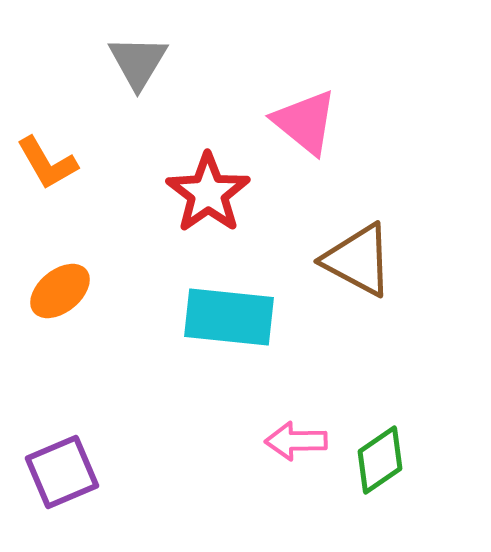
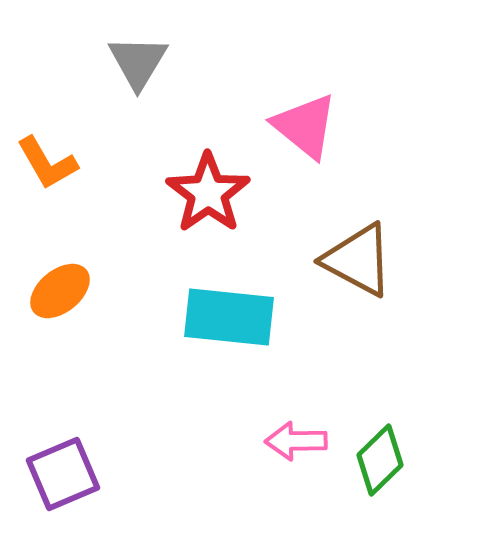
pink triangle: moved 4 px down
green diamond: rotated 10 degrees counterclockwise
purple square: moved 1 px right, 2 px down
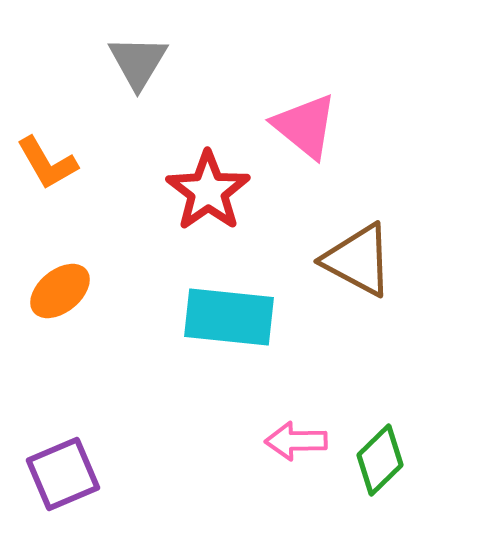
red star: moved 2 px up
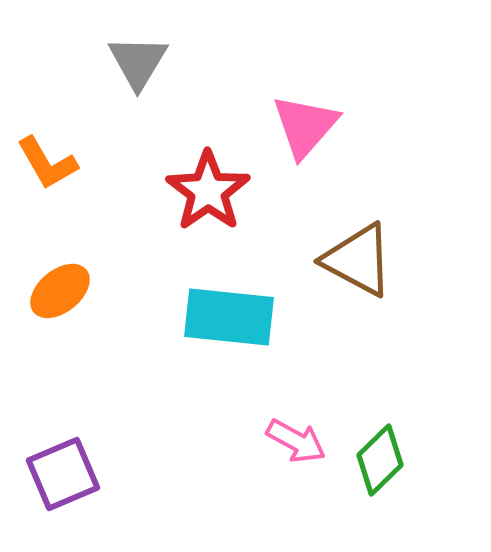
pink triangle: rotated 32 degrees clockwise
pink arrow: rotated 150 degrees counterclockwise
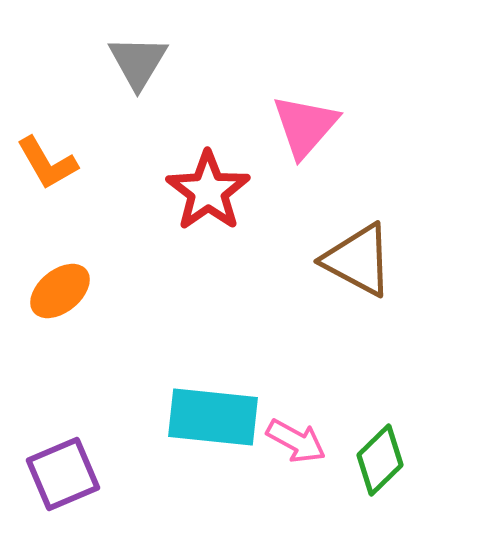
cyan rectangle: moved 16 px left, 100 px down
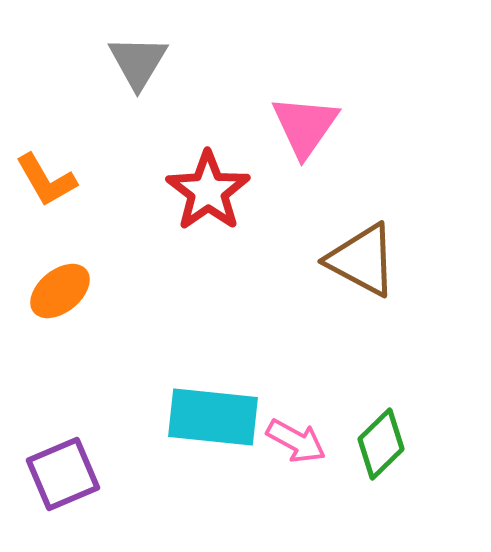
pink triangle: rotated 6 degrees counterclockwise
orange L-shape: moved 1 px left, 17 px down
brown triangle: moved 4 px right
green diamond: moved 1 px right, 16 px up
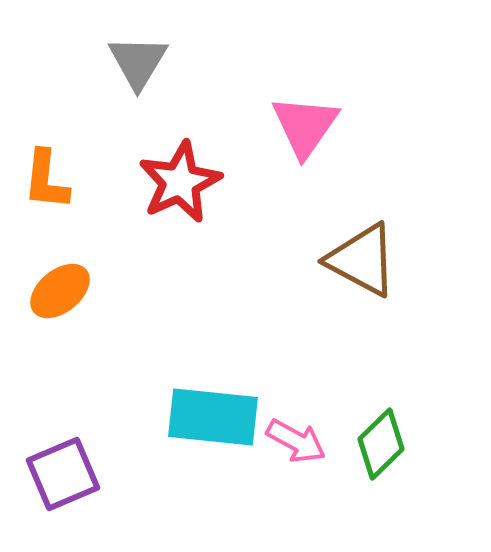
orange L-shape: rotated 36 degrees clockwise
red star: moved 28 px left, 9 px up; rotated 10 degrees clockwise
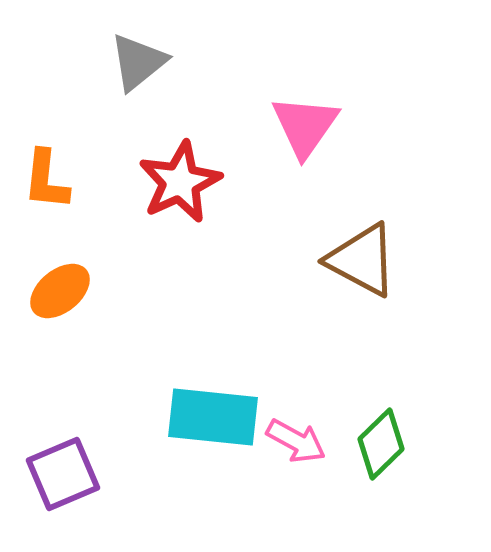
gray triangle: rotated 20 degrees clockwise
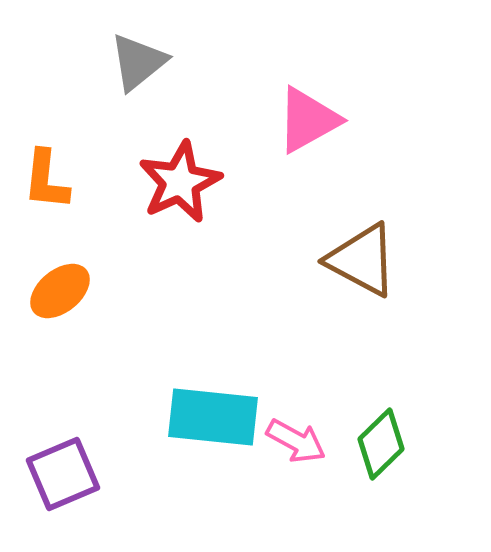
pink triangle: moved 3 px right, 6 px up; rotated 26 degrees clockwise
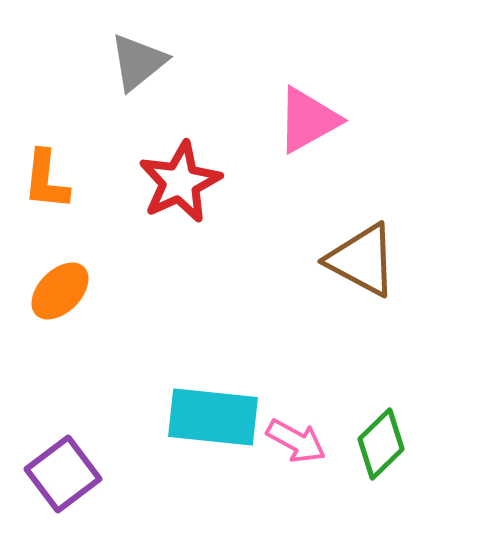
orange ellipse: rotated 6 degrees counterclockwise
purple square: rotated 14 degrees counterclockwise
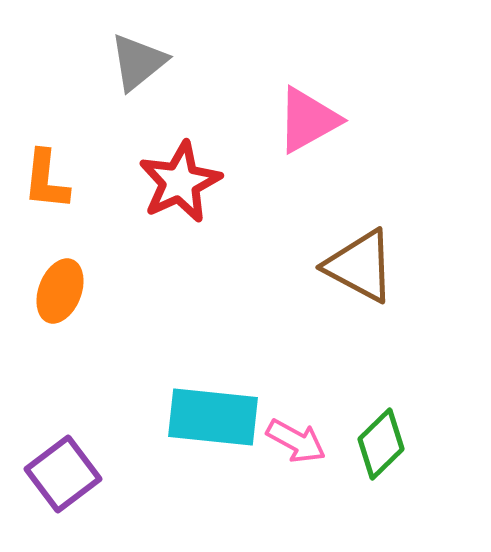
brown triangle: moved 2 px left, 6 px down
orange ellipse: rotated 24 degrees counterclockwise
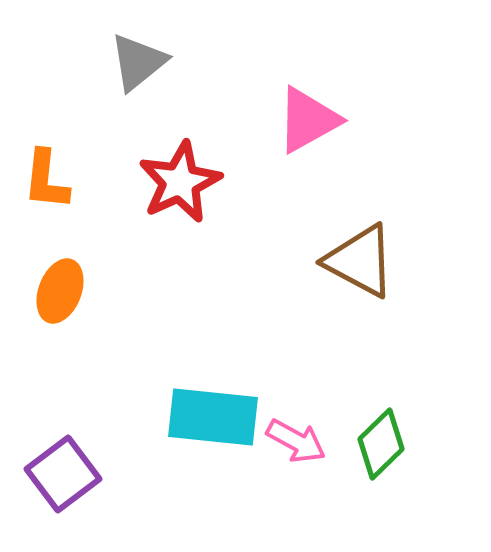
brown triangle: moved 5 px up
